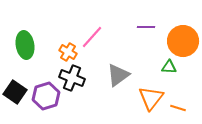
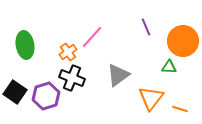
purple line: rotated 66 degrees clockwise
orange cross: rotated 24 degrees clockwise
orange line: moved 2 px right, 1 px down
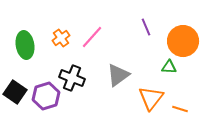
orange cross: moved 7 px left, 14 px up
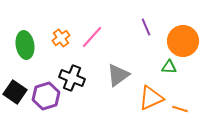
orange triangle: rotated 28 degrees clockwise
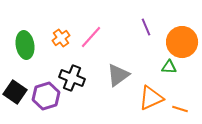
pink line: moved 1 px left
orange circle: moved 1 px left, 1 px down
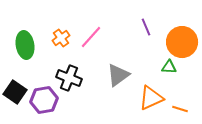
black cross: moved 3 px left
purple hexagon: moved 2 px left, 4 px down; rotated 8 degrees clockwise
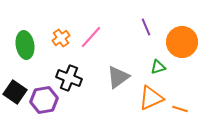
green triangle: moved 11 px left; rotated 21 degrees counterclockwise
gray triangle: moved 2 px down
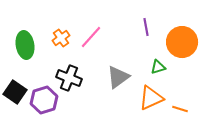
purple line: rotated 12 degrees clockwise
purple hexagon: rotated 8 degrees counterclockwise
